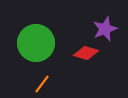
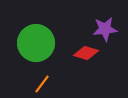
purple star: rotated 15 degrees clockwise
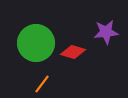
purple star: moved 1 px right, 3 px down
red diamond: moved 13 px left, 1 px up
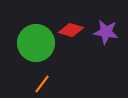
purple star: rotated 15 degrees clockwise
red diamond: moved 2 px left, 22 px up
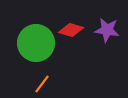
purple star: moved 1 px right, 2 px up
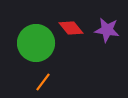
red diamond: moved 2 px up; rotated 35 degrees clockwise
orange line: moved 1 px right, 2 px up
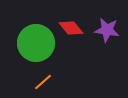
orange line: rotated 12 degrees clockwise
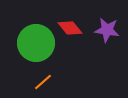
red diamond: moved 1 px left
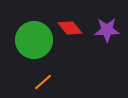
purple star: rotated 10 degrees counterclockwise
green circle: moved 2 px left, 3 px up
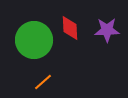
red diamond: rotated 35 degrees clockwise
